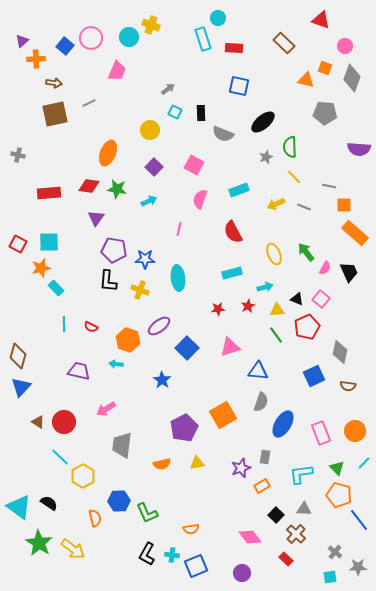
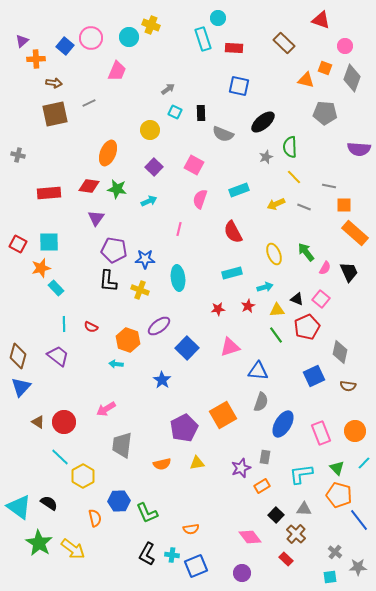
purple trapezoid at (79, 371): moved 21 px left, 15 px up; rotated 25 degrees clockwise
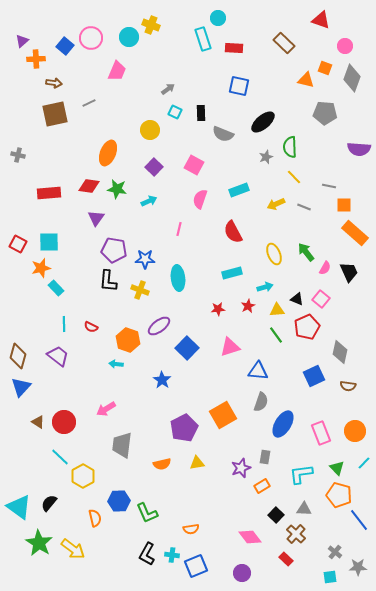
black semicircle at (49, 503): rotated 84 degrees counterclockwise
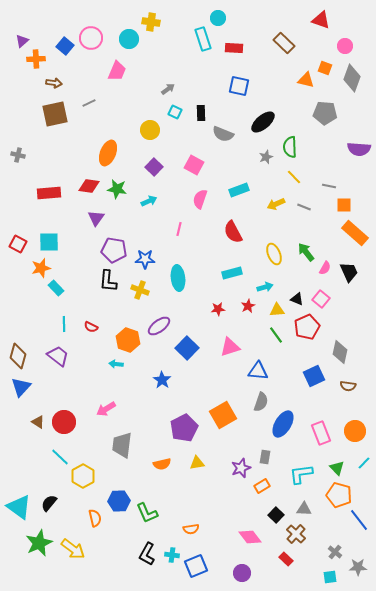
yellow cross at (151, 25): moved 3 px up; rotated 12 degrees counterclockwise
cyan circle at (129, 37): moved 2 px down
green star at (39, 543): rotated 16 degrees clockwise
